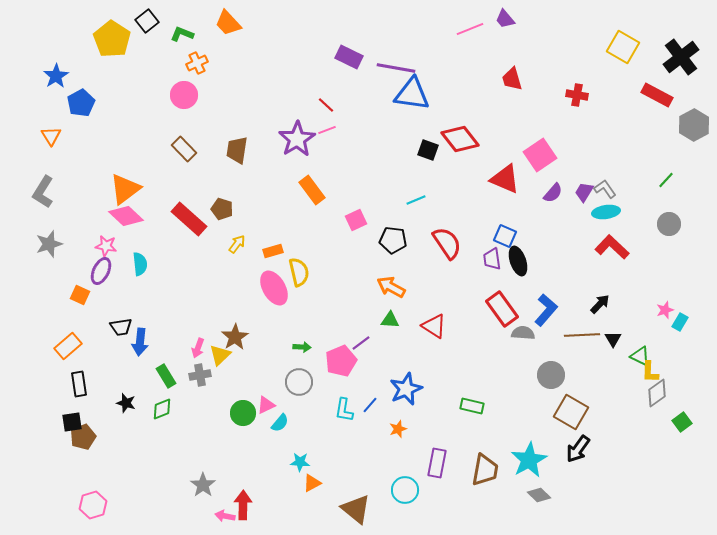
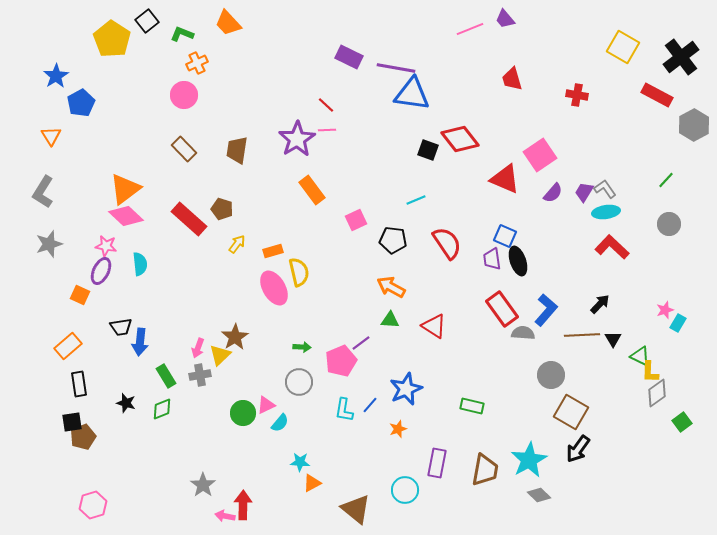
pink line at (327, 130): rotated 18 degrees clockwise
cyan rectangle at (680, 322): moved 2 px left, 1 px down
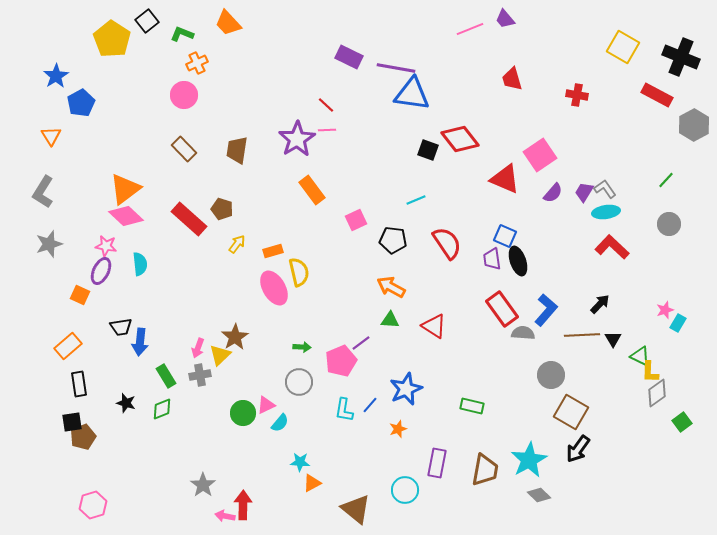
black cross at (681, 57): rotated 30 degrees counterclockwise
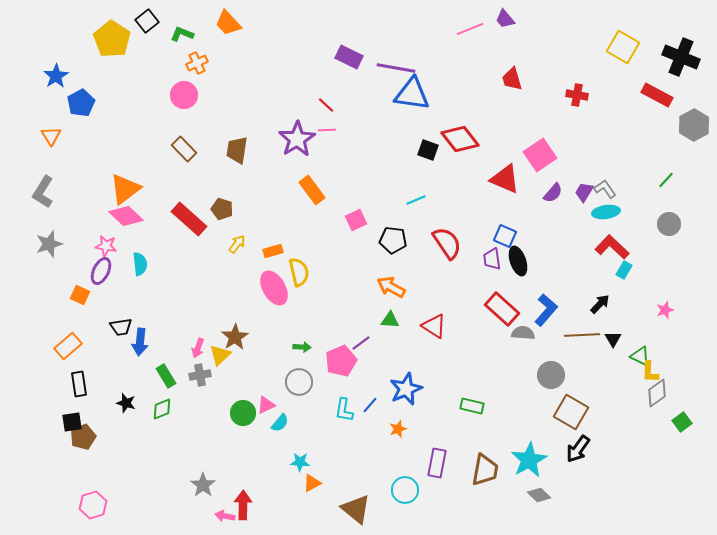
red rectangle at (502, 309): rotated 12 degrees counterclockwise
cyan rectangle at (678, 323): moved 54 px left, 53 px up
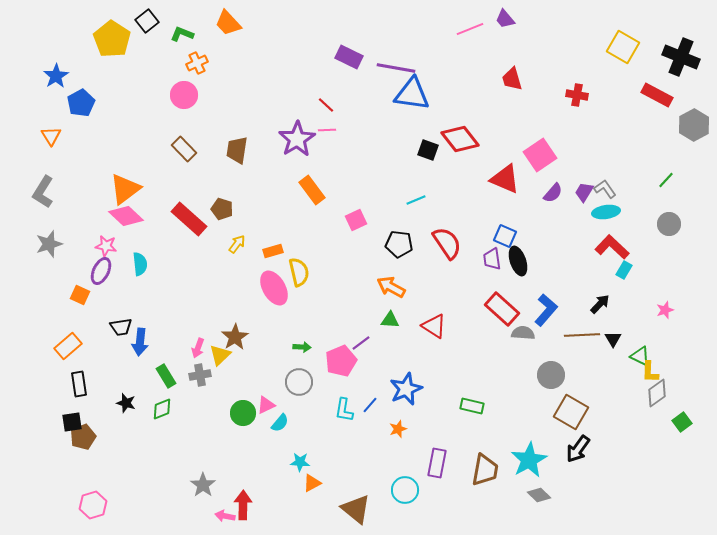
black pentagon at (393, 240): moved 6 px right, 4 px down
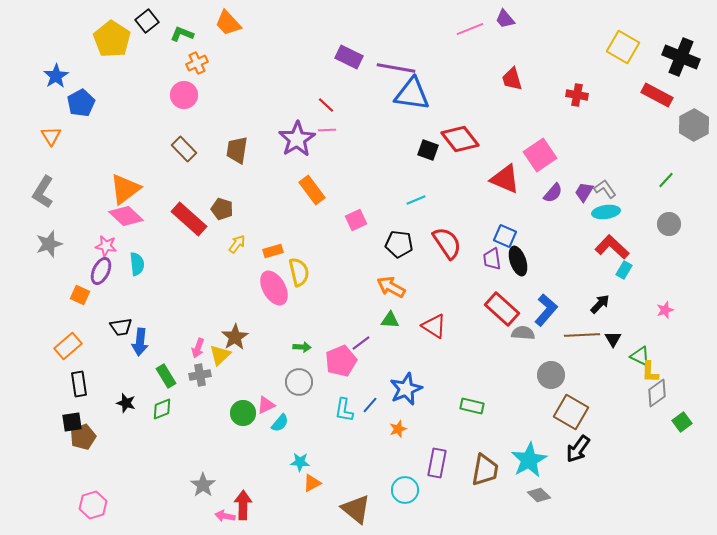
cyan semicircle at (140, 264): moved 3 px left
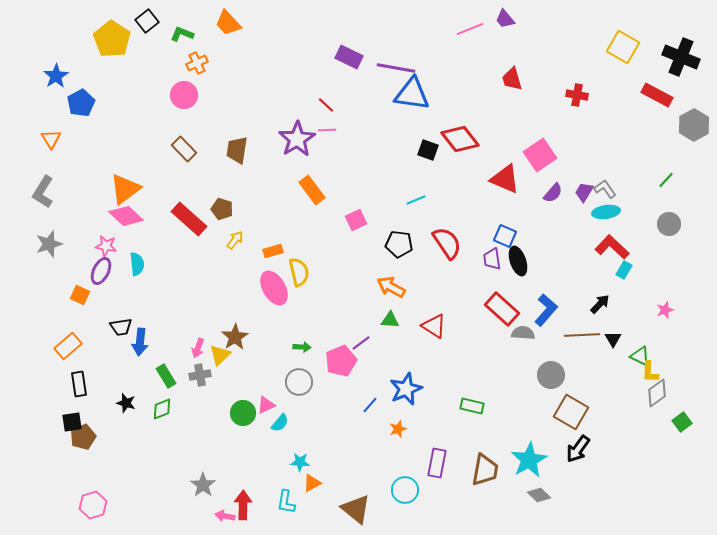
orange triangle at (51, 136): moved 3 px down
yellow arrow at (237, 244): moved 2 px left, 4 px up
cyan L-shape at (344, 410): moved 58 px left, 92 px down
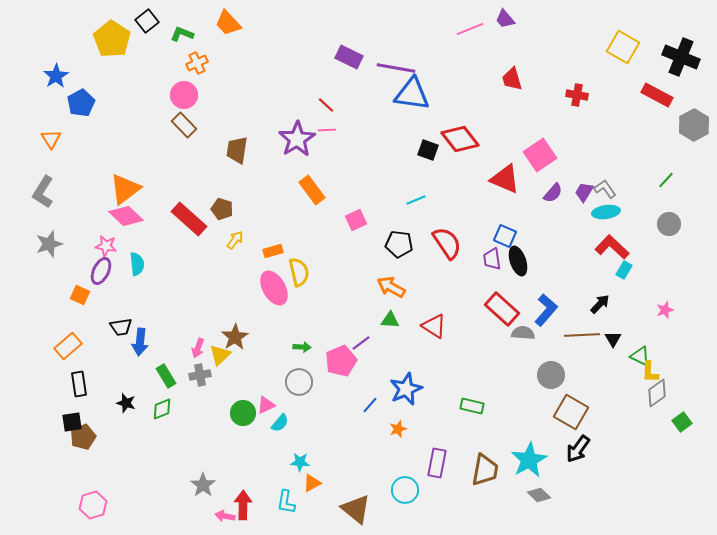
brown rectangle at (184, 149): moved 24 px up
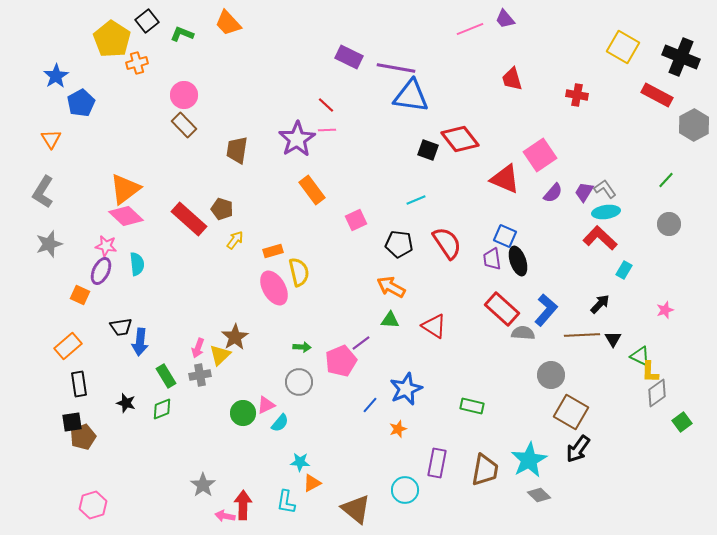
orange cross at (197, 63): moved 60 px left; rotated 10 degrees clockwise
blue triangle at (412, 94): moved 1 px left, 2 px down
red L-shape at (612, 247): moved 12 px left, 9 px up
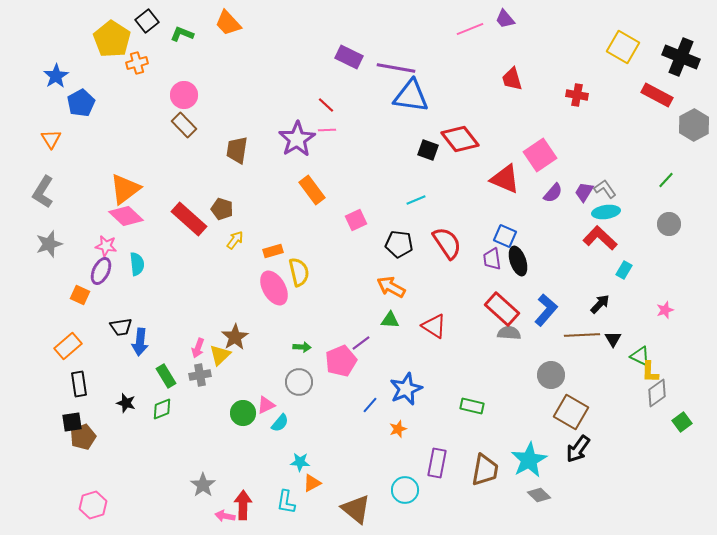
gray semicircle at (523, 333): moved 14 px left
